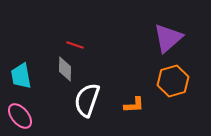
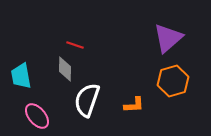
pink ellipse: moved 17 px right
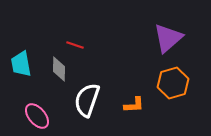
gray diamond: moved 6 px left
cyan trapezoid: moved 12 px up
orange hexagon: moved 2 px down
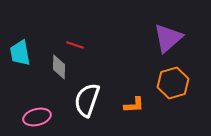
cyan trapezoid: moved 1 px left, 11 px up
gray diamond: moved 2 px up
pink ellipse: moved 1 px down; rotated 64 degrees counterclockwise
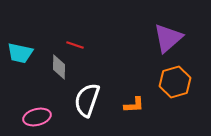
cyan trapezoid: rotated 68 degrees counterclockwise
orange hexagon: moved 2 px right, 1 px up
